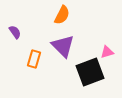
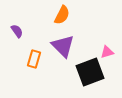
purple semicircle: moved 2 px right, 1 px up
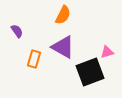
orange semicircle: moved 1 px right
purple triangle: moved 1 px down; rotated 15 degrees counterclockwise
